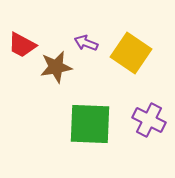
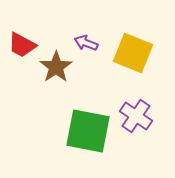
yellow square: moved 2 px right; rotated 12 degrees counterclockwise
brown star: rotated 24 degrees counterclockwise
purple cross: moved 13 px left, 4 px up; rotated 8 degrees clockwise
green square: moved 2 px left, 7 px down; rotated 9 degrees clockwise
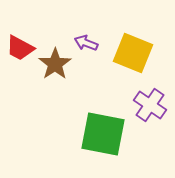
red trapezoid: moved 2 px left, 3 px down
brown star: moved 1 px left, 3 px up
purple cross: moved 14 px right, 11 px up
green square: moved 15 px right, 3 px down
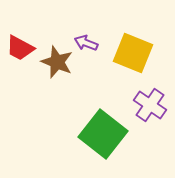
brown star: moved 2 px right, 2 px up; rotated 16 degrees counterclockwise
green square: rotated 27 degrees clockwise
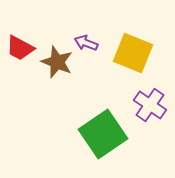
green square: rotated 18 degrees clockwise
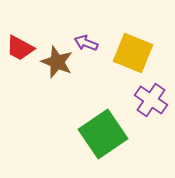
purple cross: moved 1 px right, 5 px up
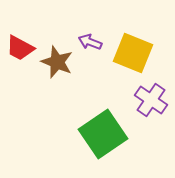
purple arrow: moved 4 px right, 1 px up
